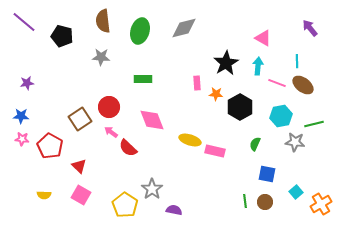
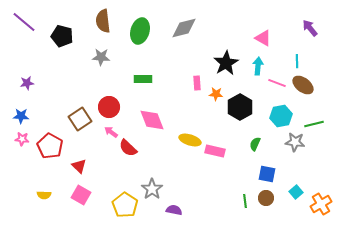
brown circle at (265, 202): moved 1 px right, 4 px up
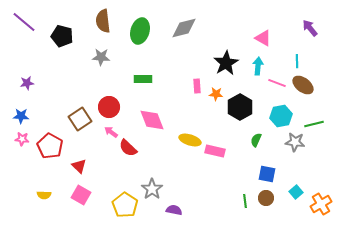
pink rectangle at (197, 83): moved 3 px down
green semicircle at (255, 144): moved 1 px right, 4 px up
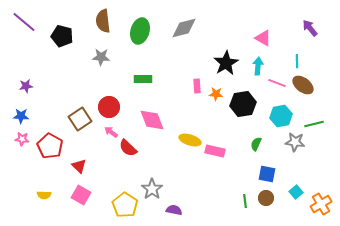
purple star at (27, 83): moved 1 px left, 3 px down
black hexagon at (240, 107): moved 3 px right, 3 px up; rotated 20 degrees clockwise
green semicircle at (256, 140): moved 4 px down
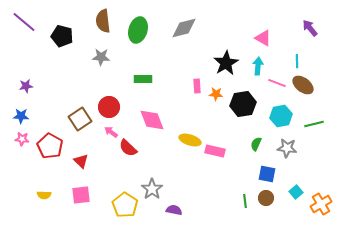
green ellipse at (140, 31): moved 2 px left, 1 px up
gray star at (295, 142): moved 8 px left, 6 px down
red triangle at (79, 166): moved 2 px right, 5 px up
pink square at (81, 195): rotated 36 degrees counterclockwise
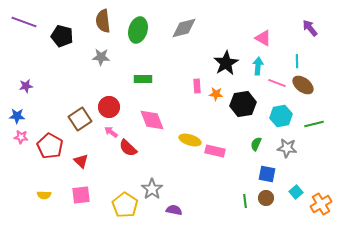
purple line at (24, 22): rotated 20 degrees counterclockwise
blue star at (21, 116): moved 4 px left
pink star at (22, 139): moved 1 px left, 2 px up
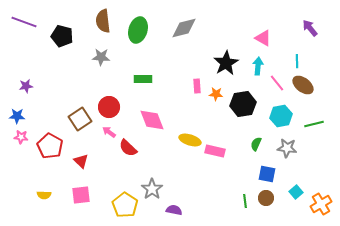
pink line at (277, 83): rotated 30 degrees clockwise
pink arrow at (111, 132): moved 2 px left
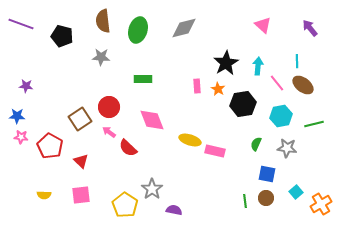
purple line at (24, 22): moved 3 px left, 2 px down
pink triangle at (263, 38): moved 13 px up; rotated 12 degrees clockwise
purple star at (26, 86): rotated 16 degrees clockwise
orange star at (216, 94): moved 2 px right, 5 px up; rotated 24 degrees clockwise
